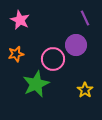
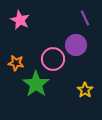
orange star: moved 9 px down; rotated 21 degrees clockwise
green star: rotated 12 degrees counterclockwise
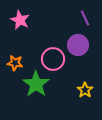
purple circle: moved 2 px right
orange star: moved 1 px left
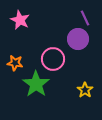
purple circle: moved 6 px up
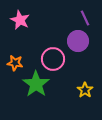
purple circle: moved 2 px down
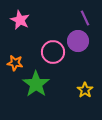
pink circle: moved 7 px up
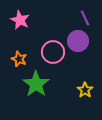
orange star: moved 4 px right, 4 px up; rotated 14 degrees clockwise
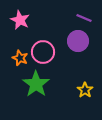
purple line: moved 1 px left; rotated 42 degrees counterclockwise
pink circle: moved 10 px left
orange star: moved 1 px right, 1 px up
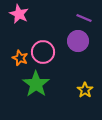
pink star: moved 1 px left, 6 px up
